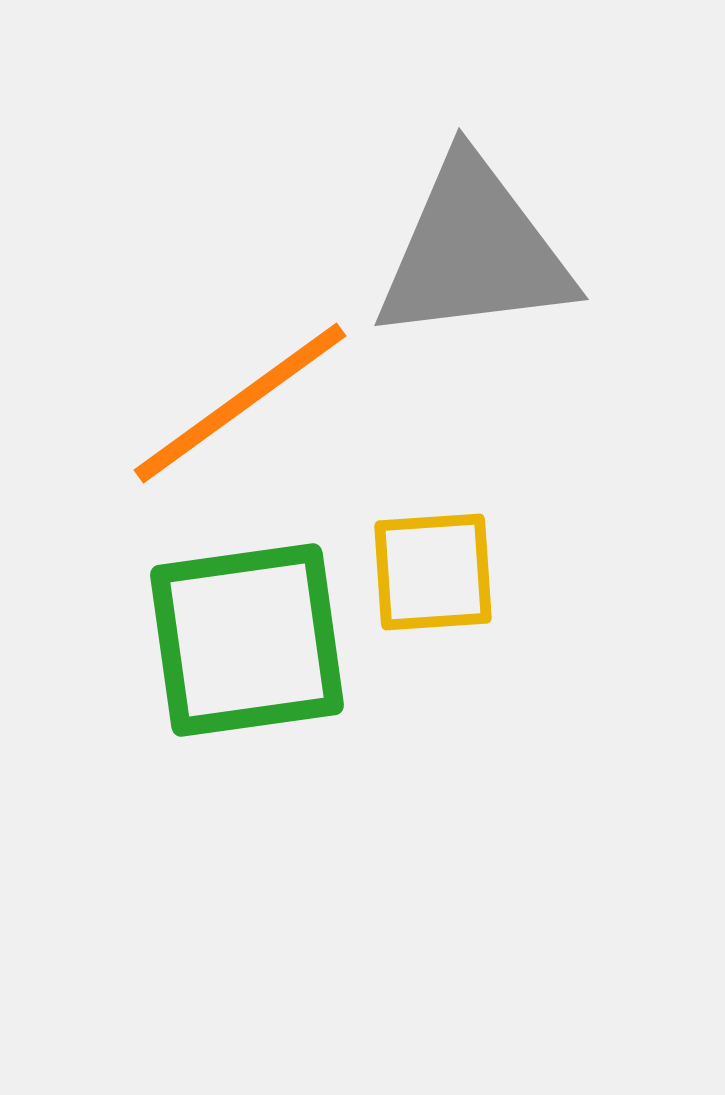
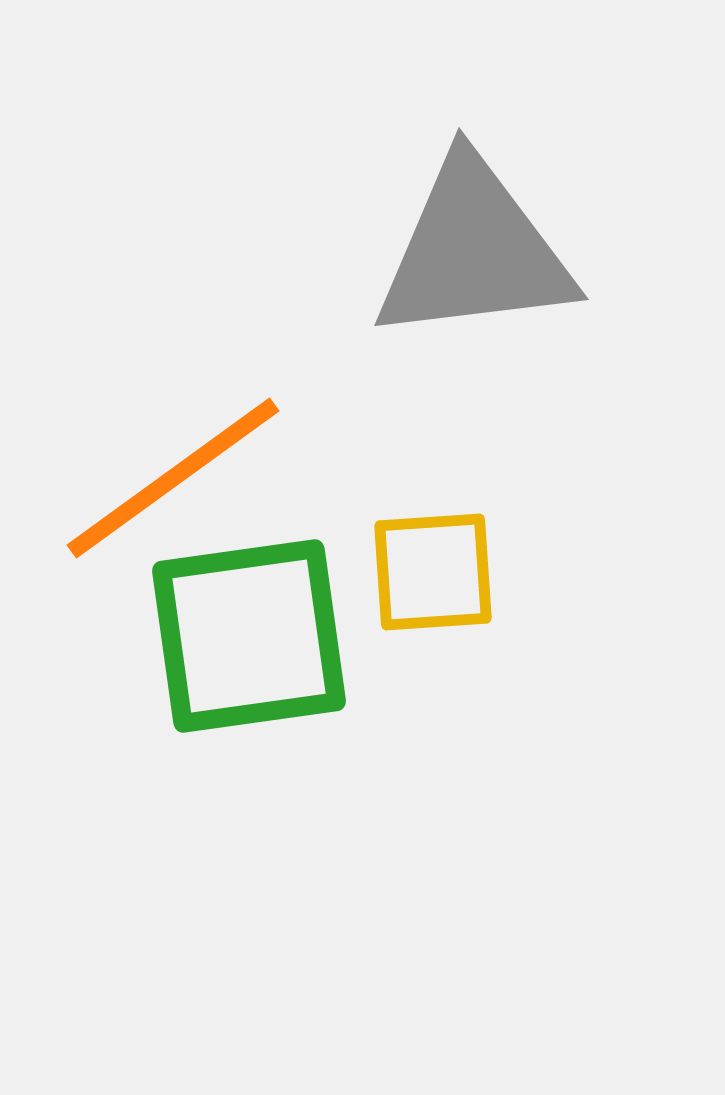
orange line: moved 67 px left, 75 px down
green square: moved 2 px right, 4 px up
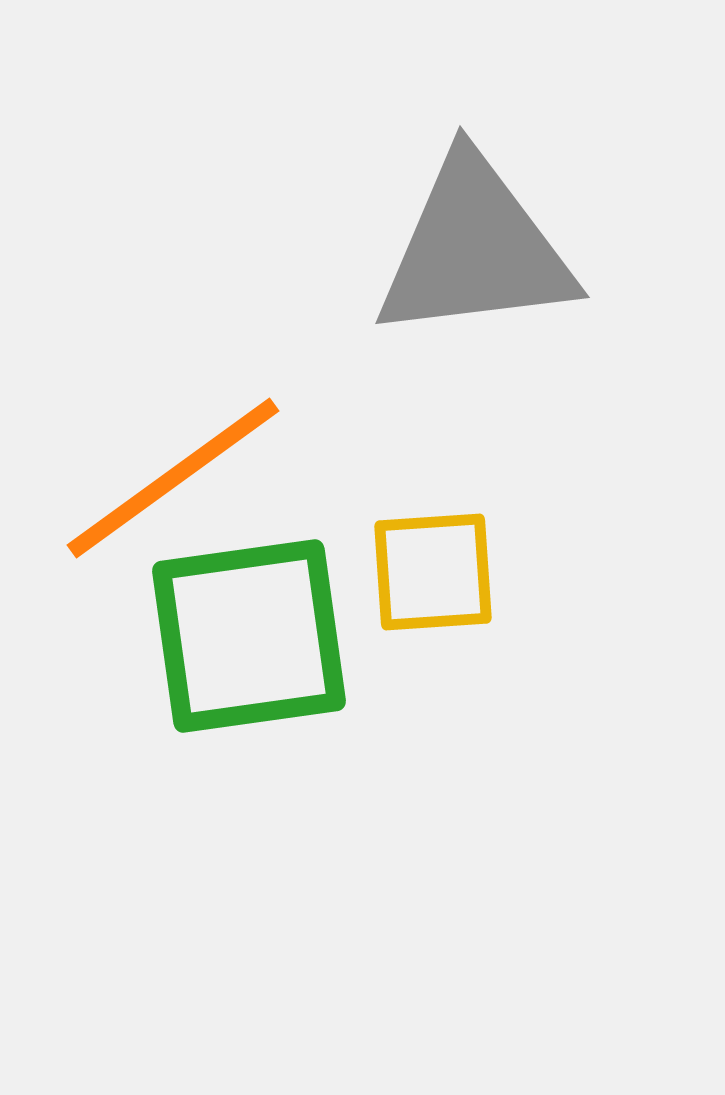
gray triangle: moved 1 px right, 2 px up
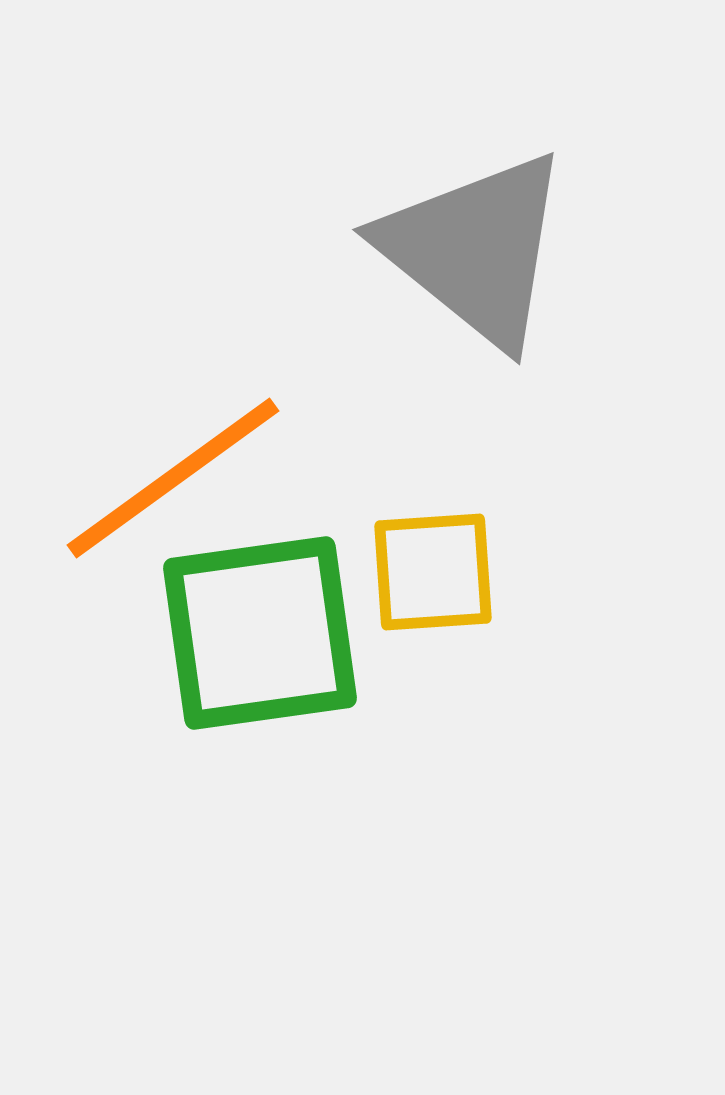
gray triangle: rotated 46 degrees clockwise
green square: moved 11 px right, 3 px up
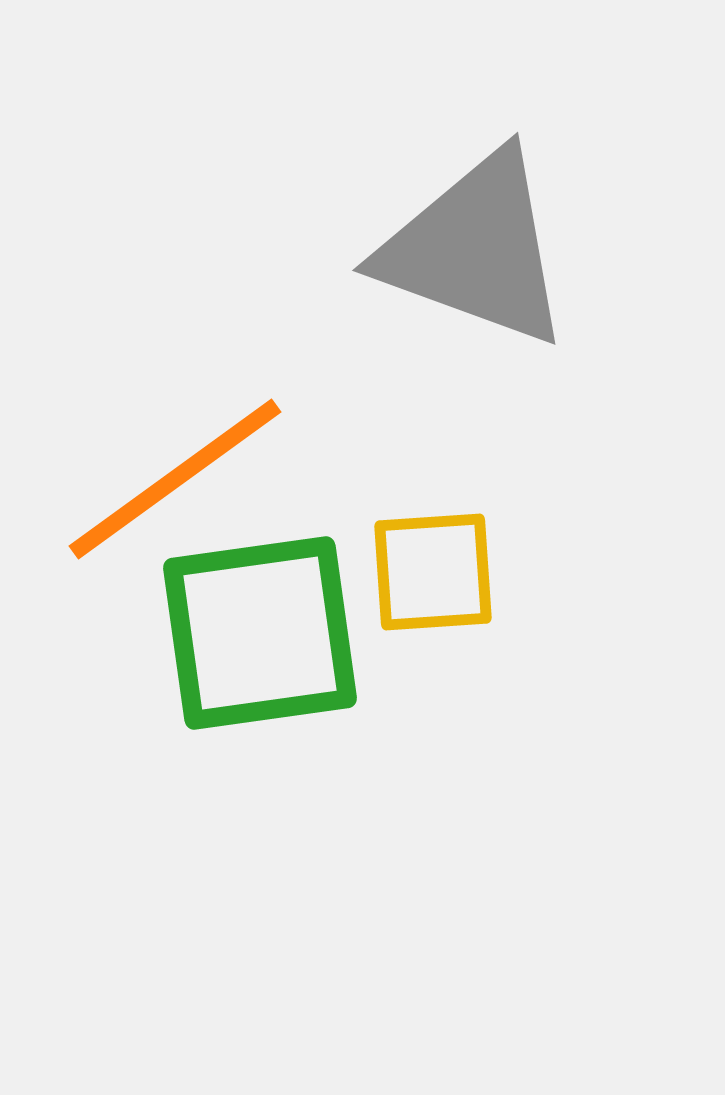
gray triangle: rotated 19 degrees counterclockwise
orange line: moved 2 px right, 1 px down
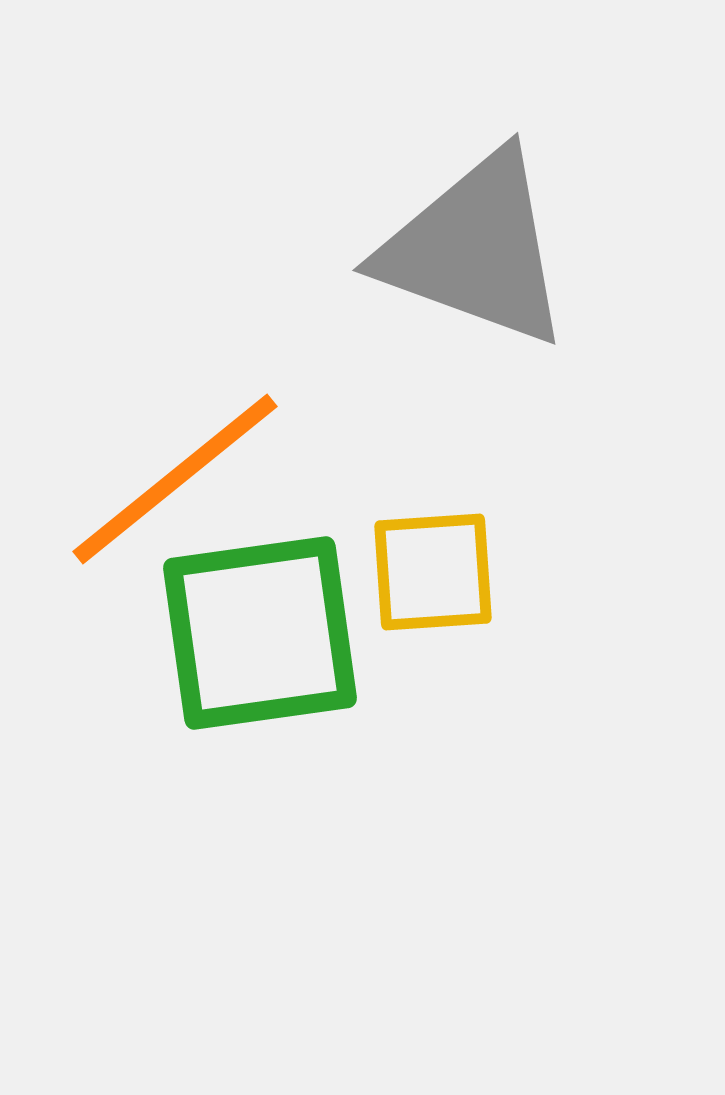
orange line: rotated 3 degrees counterclockwise
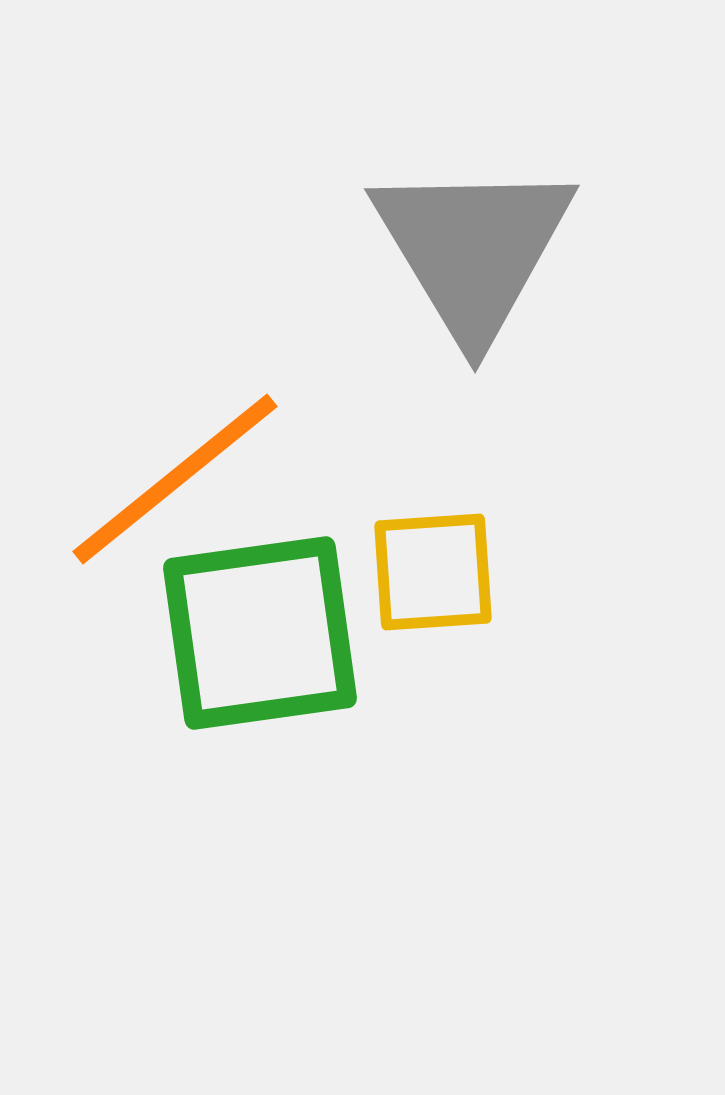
gray triangle: moved 2 px left; rotated 39 degrees clockwise
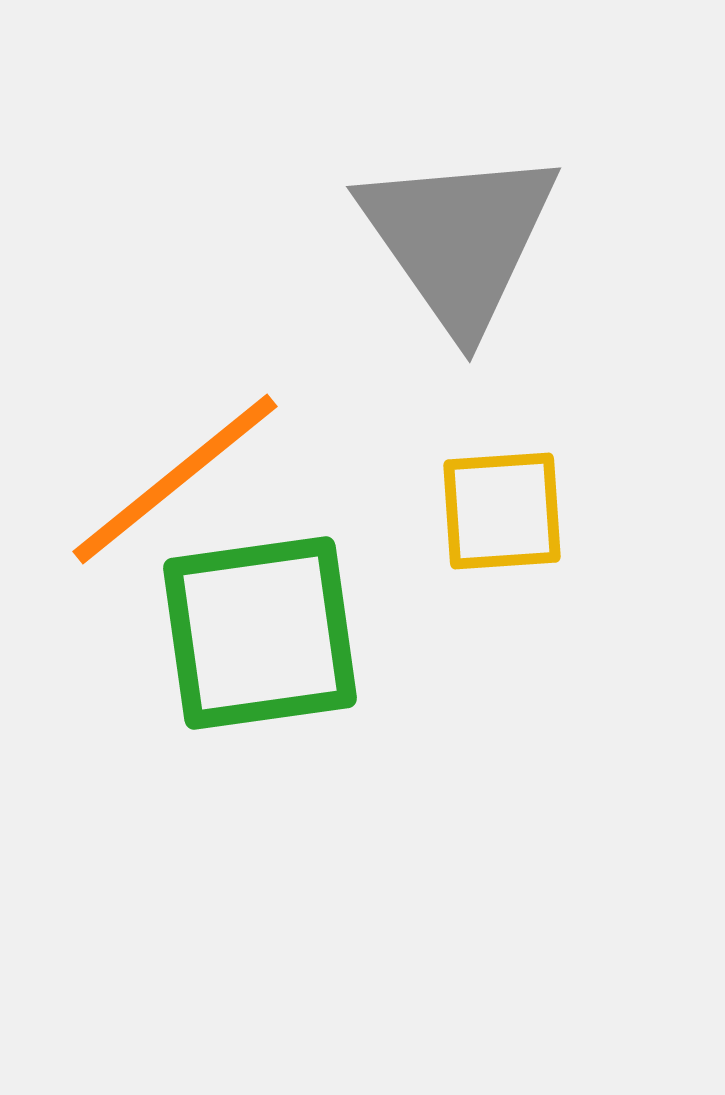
gray triangle: moved 14 px left, 10 px up; rotated 4 degrees counterclockwise
yellow square: moved 69 px right, 61 px up
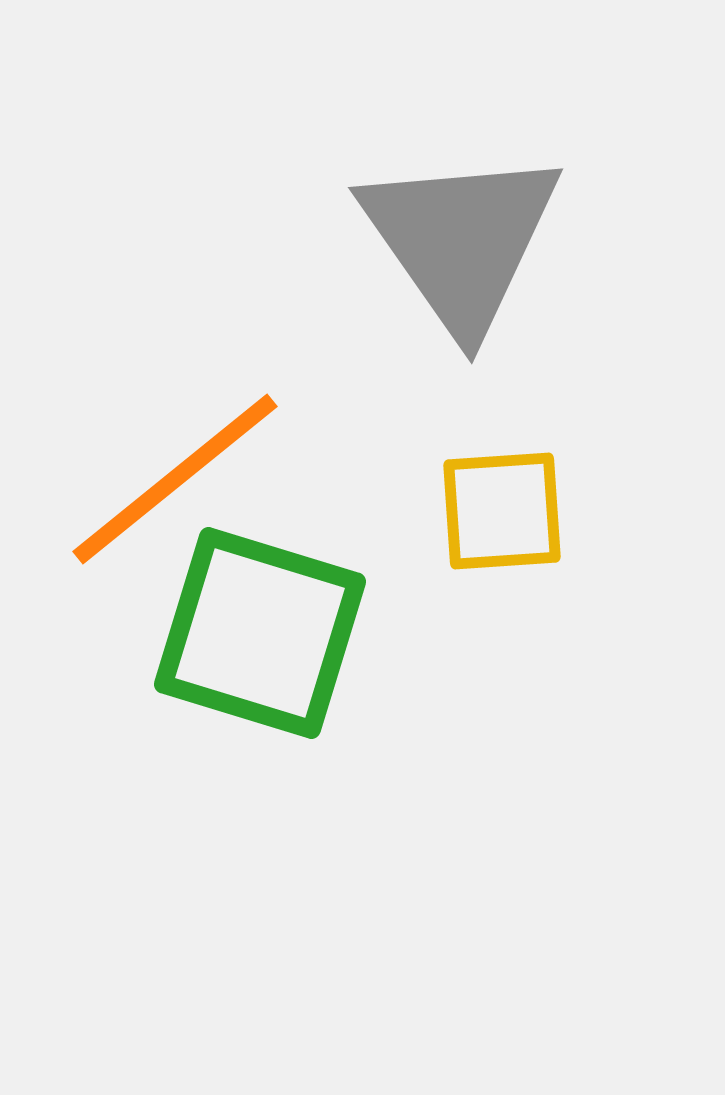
gray triangle: moved 2 px right, 1 px down
green square: rotated 25 degrees clockwise
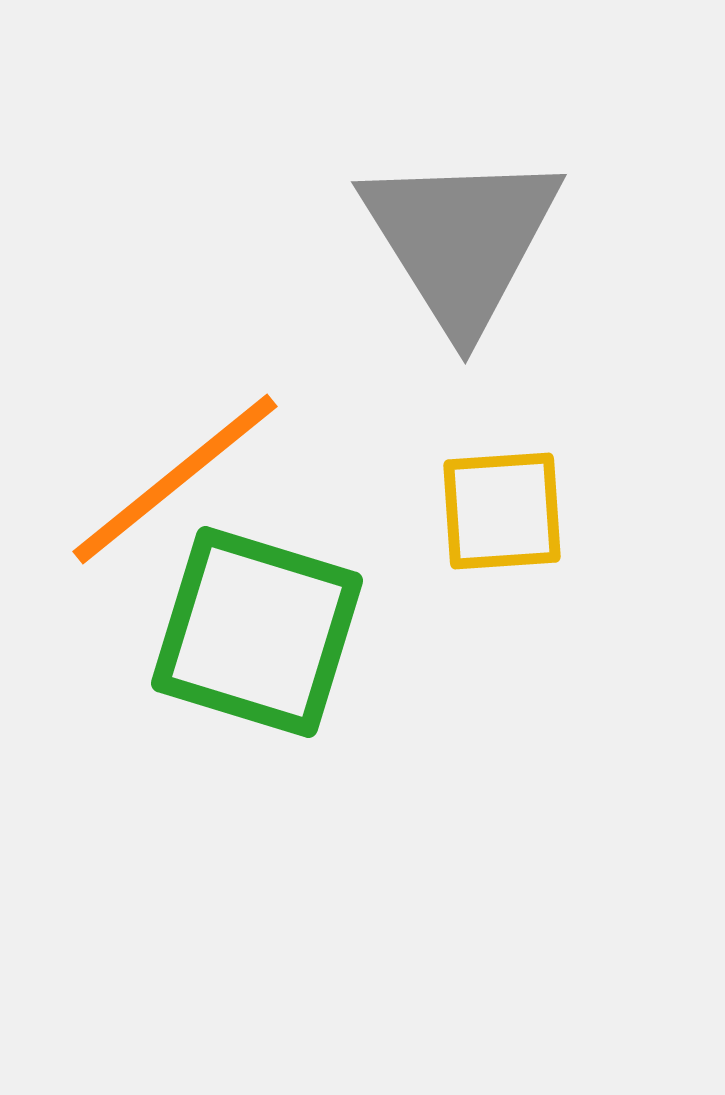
gray triangle: rotated 3 degrees clockwise
green square: moved 3 px left, 1 px up
